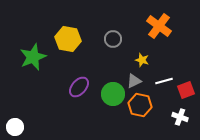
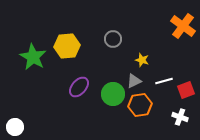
orange cross: moved 24 px right
yellow hexagon: moved 1 px left, 7 px down; rotated 15 degrees counterclockwise
green star: rotated 20 degrees counterclockwise
orange hexagon: rotated 20 degrees counterclockwise
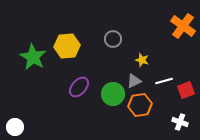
white cross: moved 5 px down
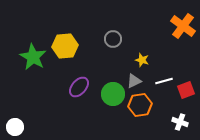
yellow hexagon: moved 2 px left
